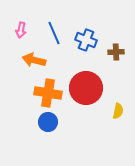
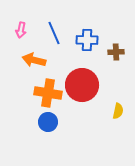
blue cross: moved 1 px right; rotated 20 degrees counterclockwise
red circle: moved 4 px left, 3 px up
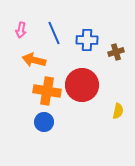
brown cross: rotated 14 degrees counterclockwise
orange cross: moved 1 px left, 2 px up
blue circle: moved 4 px left
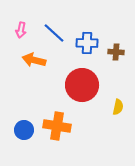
blue line: rotated 25 degrees counterclockwise
blue cross: moved 3 px down
brown cross: rotated 21 degrees clockwise
orange cross: moved 10 px right, 35 px down
yellow semicircle: moved 4 px up
blue circle: moved 20 px left, 8 px down
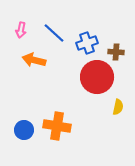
blue cross: rotated 20 degrees counterclockwise
red circle: moved 15 px right, 8 px up
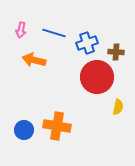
blue line: rotated 25 degrees counterclockwise
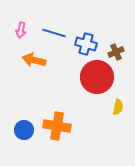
blue cross: moved 1 px left, 1 px down; rotated 35 degrees clockwise
brown cross: rotated 28 degrees counterclockwise
